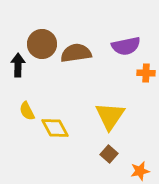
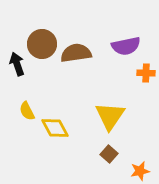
black arrow: moved 1 px left, 1 px up; rotated 20 degrees counterclockwise
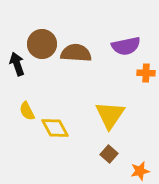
brown semicircle: rotated 12 degrees clockwise
yellow triangle: moved 1 px up
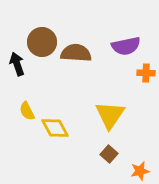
brown circle: moved 2 px up
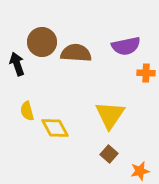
yellow semicircle: rotated 12 degrees clockwise
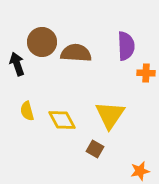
purple semicircle: rotated 80 degrees counterclockwise
yellow diamond: moved 7 px right, 8 px up
brown square: moved 14 px left, 5 px up; rotated 12 degrees counterclockwise
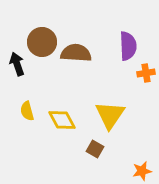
purple semicircle: moved 2 px right
orange cross: rotated 12 degrees counterclockwise
orange star: moved 2 px right
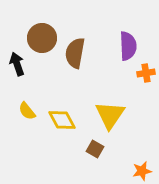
brown circle: moved 4 px up
brown semicircle: moved 1 px left; rotated 84 degrees counterclockwise
yellow semicircle: rotated 24 degrees counterclockwise
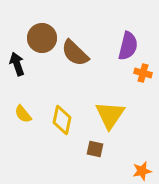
purple semicircle: rotated 16 degrees clockwise
brown semicircle: rotated 56 degrees counterclockwise
orange cross: moved 3 px left; rotated 24 degrees clockwise
yellow semicircle: moved 4 px left, 3 px down
yellow diamond: rotated 40 degrees clockwise
brown square: rotated 18 degrees counterclockwise
